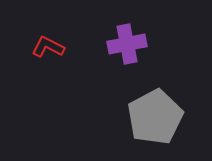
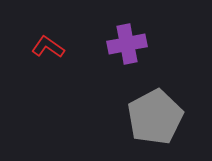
red L-shape: rotated 8 degrees clockwise
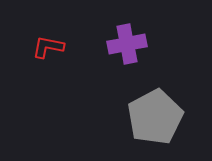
red L-shape: rotated 24 degrees counterclockwise
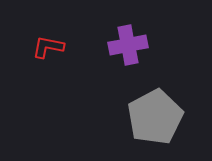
purple cross: moved 1 px right, 1 px down
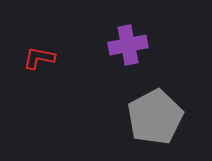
red L-shape: moved 9 px left, 11 px down
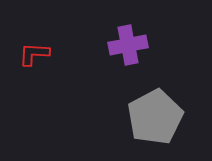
red L-shape: moved 5 px left, 4 px up; rotated 8 degrees counterclockwise
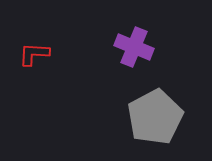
purple cross: moved 6 px right, 2 px down; rotated 33 degrees clockwise
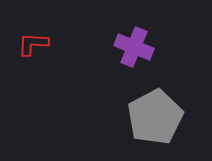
red L-shape: moved 1 px left, 10 px up
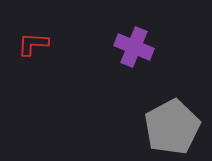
gray pentagon: moved 17 px right, 10 px down
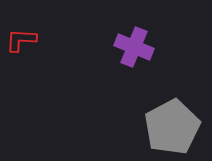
red L-shape: moved 12 px left, 4 px up
